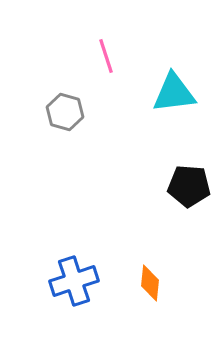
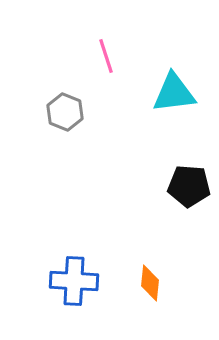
gray hexagon: rotated 6 degrees clockwise
blue cross: rotated 21 degrees clockwise
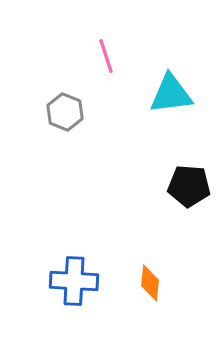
cyan triangle: moved 3 px left, 1 px down
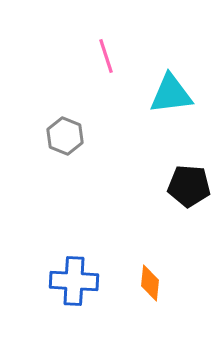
gray hexagon: moved 24 px down
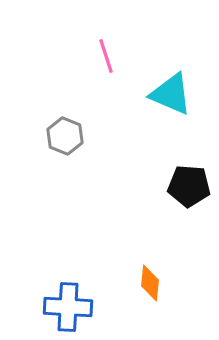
cyan triangle: rotated 30 degrees clockwise
blue cross: moved 6 px left, 26 px down
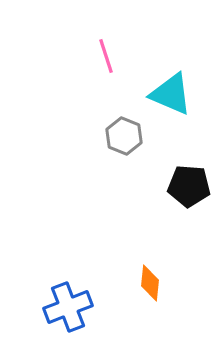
gray hexagon: moved 59 px right
blue cross: rotated 24 degrees counterclockwise
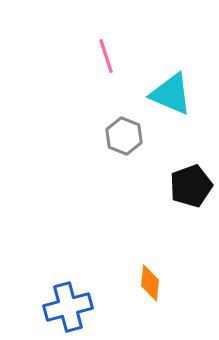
black pentagon: moved 2 px right; rotated 24 degrees counterclockwise
blue cross: rotated 6 degrees clockwise
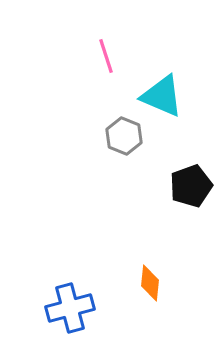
cyan triangle: moved 9 px left, 2 px down
blue cross: moved 2 px right, 1 px down
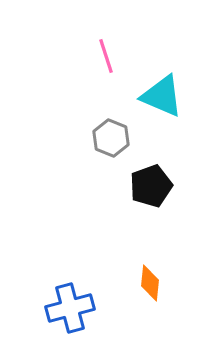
gray hexagon: moved 13 px left, 2 px down
black pentagon: moved 40 px left
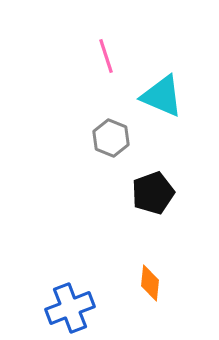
black pentagon: moved 2 px right, 7 px down
blue cross: rotated 6 degrees counterclockwise
